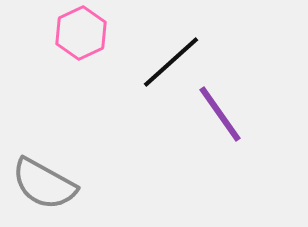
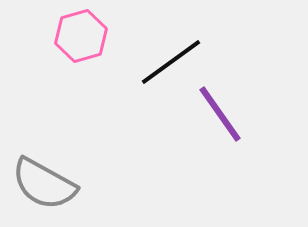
pink hexagon: moved 3 px down; rotated 9 degrees clockwise
black line: rotated 6 degrees clockwise
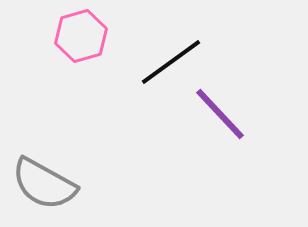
purple line: rotated 8 degrees counterclockwise
